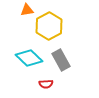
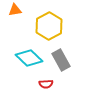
orange triangle: moved 12 px left
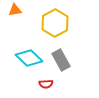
yellow hexagon: moved 6 px right, 3 px up
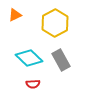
orange triangle: moved 5 px down; rotated 16 degrees counterclockwise
red semicircle: moved 13 px left
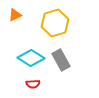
yellow hexagon: rotated 12 degrees clockwise
cyan diamond: moved 2 px right; rotated 12 degrees counterclockwise
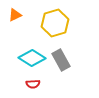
cyan diamond: moved 1 px right
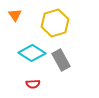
orange triangle: rotated 40 degrees counterclockwise
cyan diamond: moved 5 px up
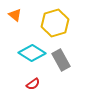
orange triangle: rotated 16 degrees counterclockwise
red semicircle: rotated 32 degrees counterclockwise
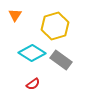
orange triangle: rotated 24 degrees clockwise
yellow hexagon: moved 3 px down
gray rectangle: rotated 25 degrees counterclockwise
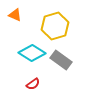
orange triangle: rotated 40 degrees counterclockwise
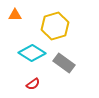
orange triangle: rotated 24 degrees counterclockwise
gray rectangle: moved 3 px right, 3 px down
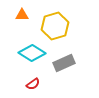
orange triangle: moved 7 px right
gray rectangle: rotated 60 degrees counterclockwise
